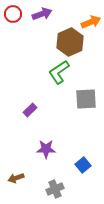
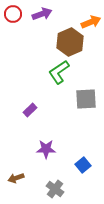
gray cross: rotated 30 degrees counterclockwise
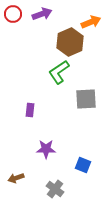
purple rectangle: rotated 40 degrees counterclockwise
blue square: rotated 28 degrees counterclockwise
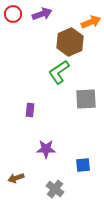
blue square: rotated 28 degrees counterclockwise
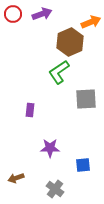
purple star: moved 4 px right, 1 px up
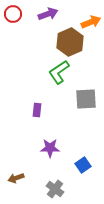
purple arrow: moved 6 px right
purple rectangle: moved 7 px right
blue square: rotated 28 degrees counterclockwise
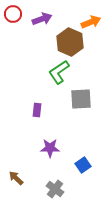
purple arrow: moved 6 px left, 5 px down
brown hexagon: rotated 12 degrees counterclockwise
gray square: moved 5 px left
brown arrow: rotated 63 degrees clockwise
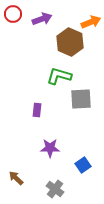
green L-shape: moved 4 px down; rotated 50 degrees clockwise
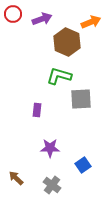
brown hexagon: moved 3 px left
gray cross: moved 3 px left, 4 px up
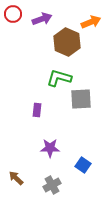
green L-shape: moved 2 px down
blue square: rotated 21 degrees counterclockwise
gray cross: rotated 24 degrees clockwise
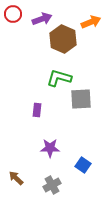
brown hexagon: moved 4 px left, 3 px up
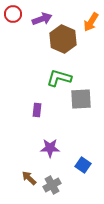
orange arrow: rotated 144 degrees clockwise
brown arrow: moved 13 px right
